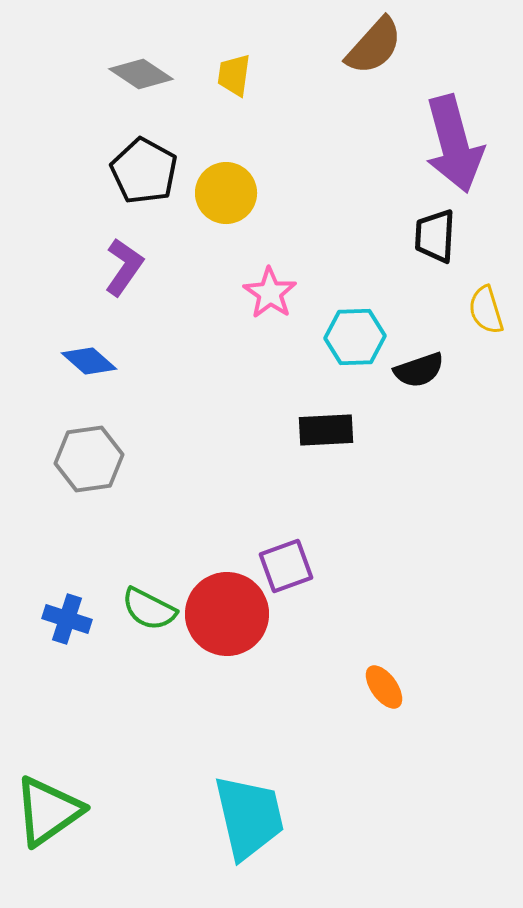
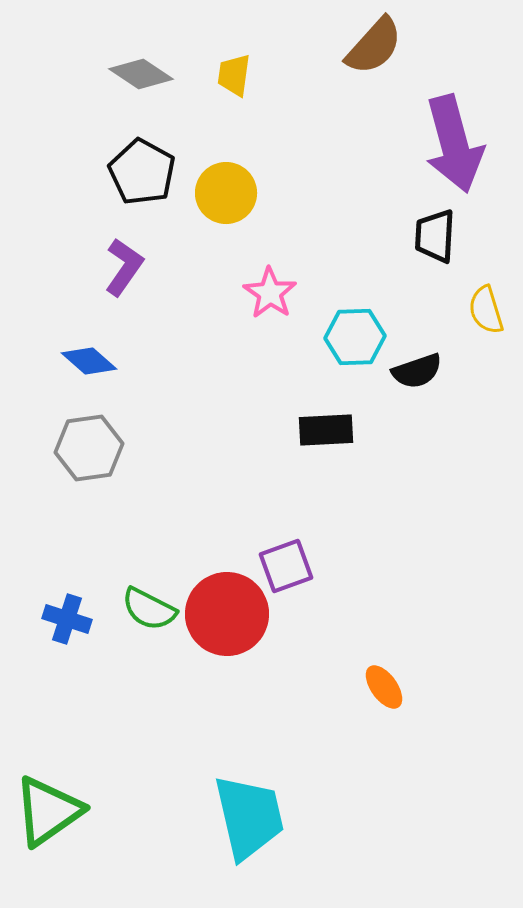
black pentagon: moved 2 px left, 1 px down
black semicircle: moved 2 px left, 1 px down
gray hexagon: moved 11 px up
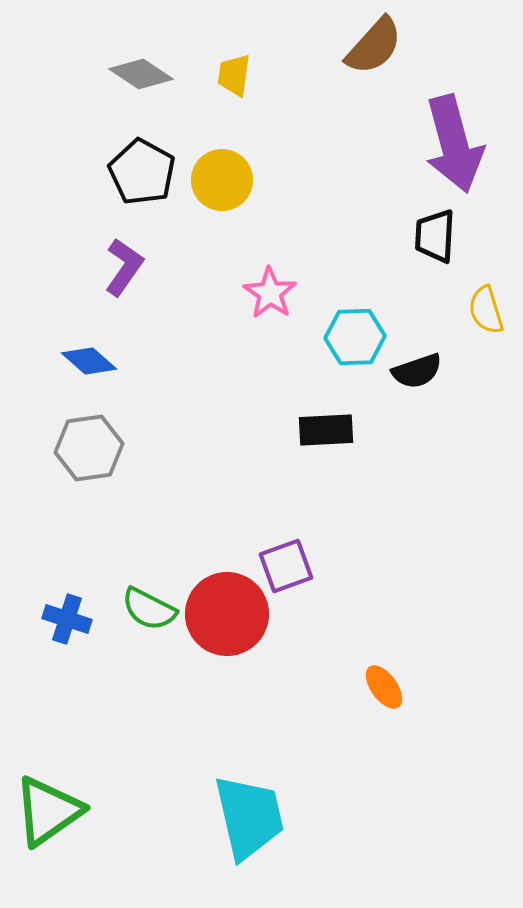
yellow circle: moved 4 px left, 13 px up
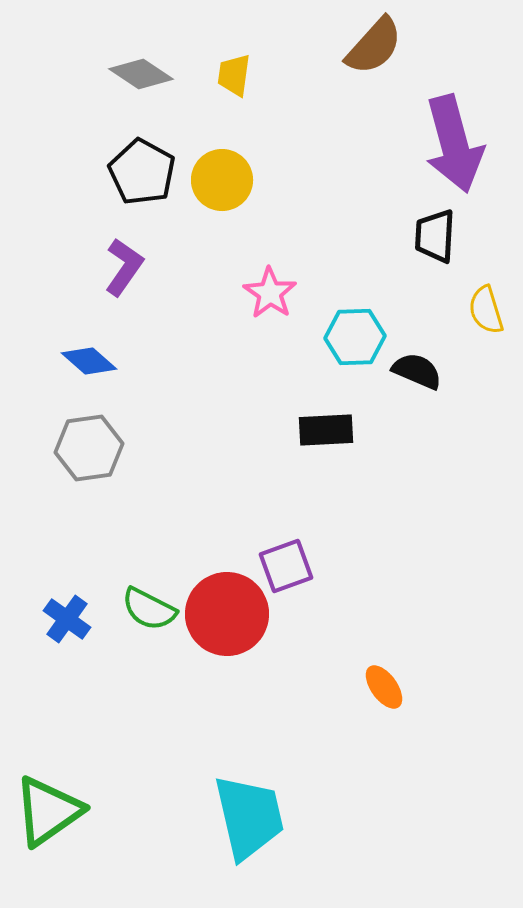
black semicircle: rotated 138 degrees counterclockwise
blue cross: rotated 18 degrees clockwise
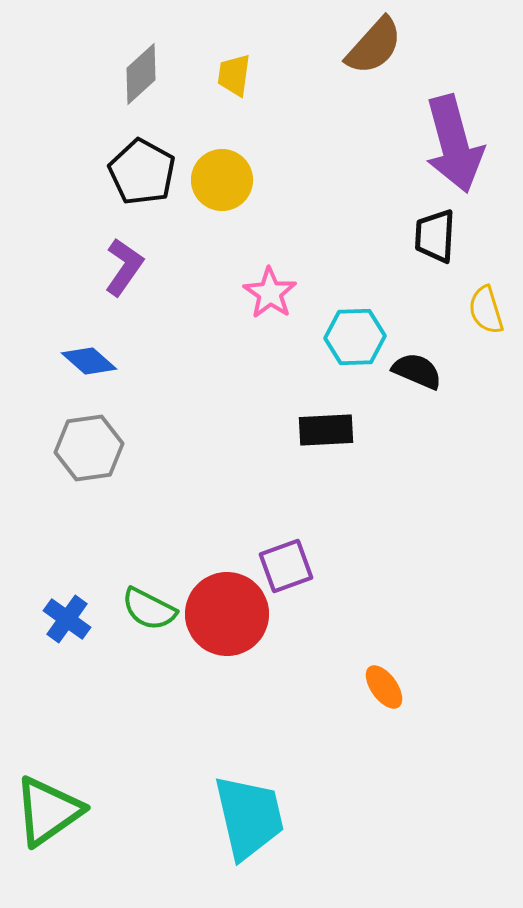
gray diamond: rotated 76 degrees counterclockwise
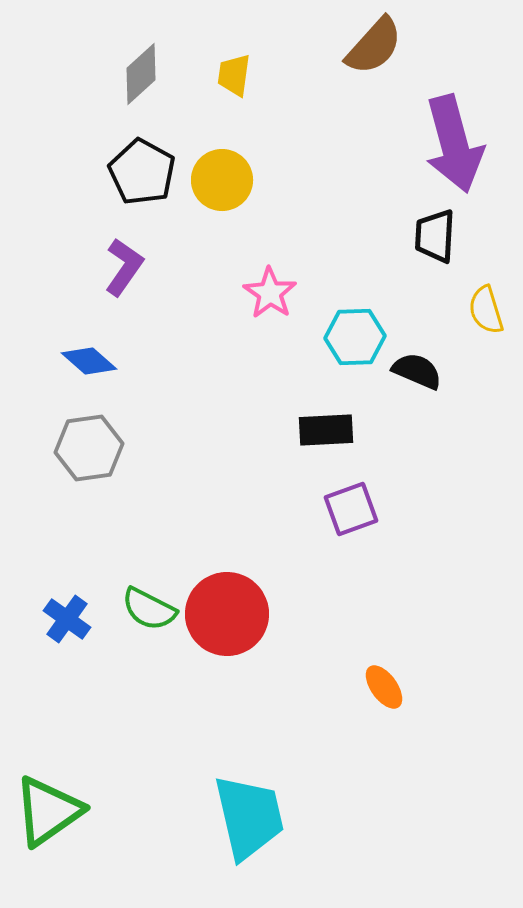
purple square: moved 65 px right, 57 px up
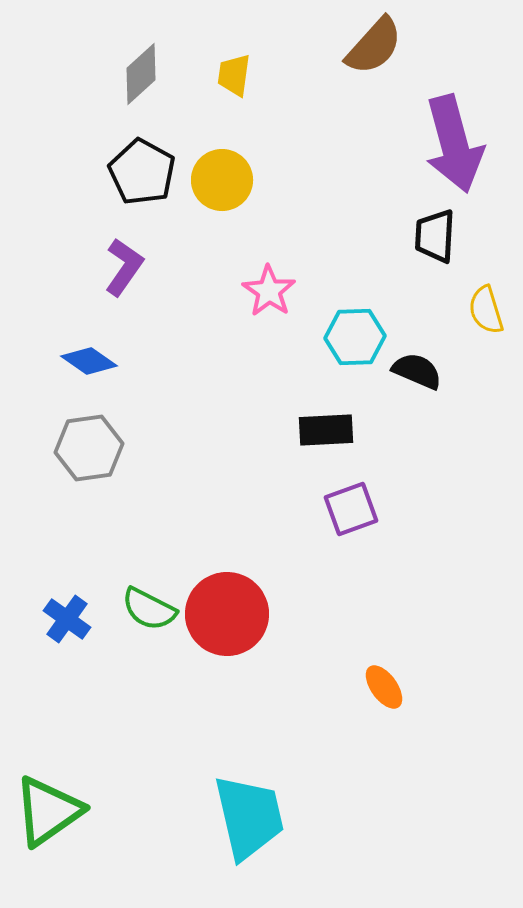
pink star: moved 1 px left, 2 px up
blue diamond: rotated 6 degrees counterclockwise
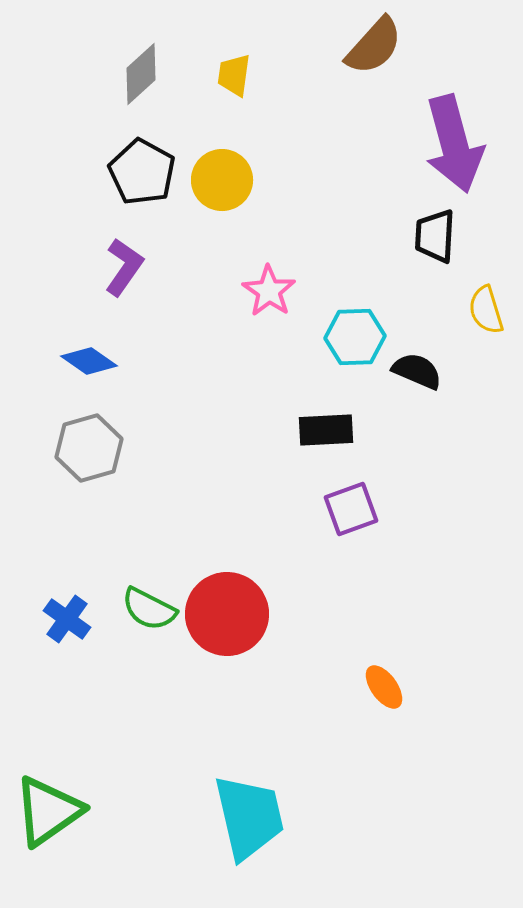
gray hexagon: rotated 8 degrees counterclockwise
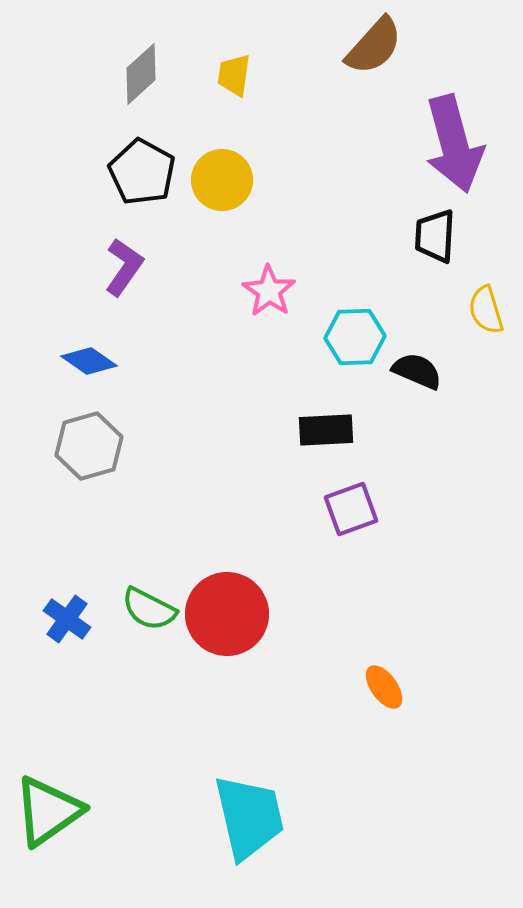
gray hexagon: moved 2 px up
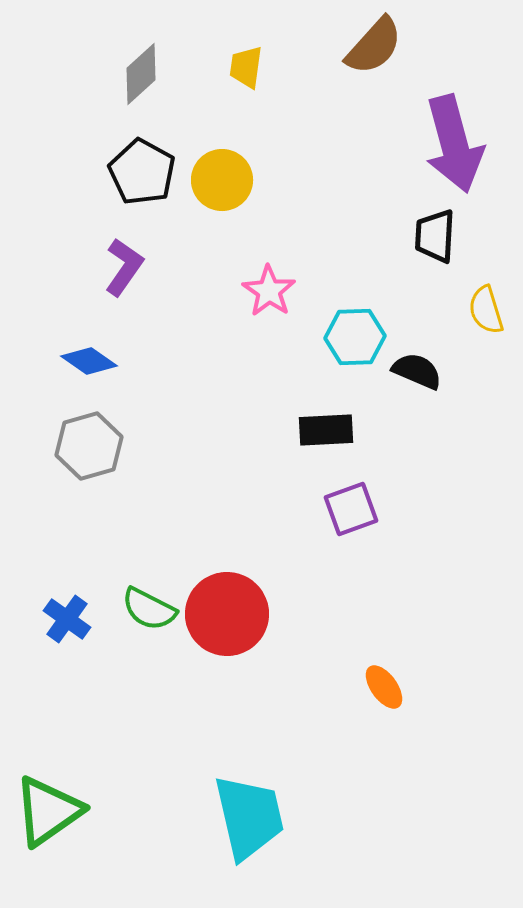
yellow trapezoid: moved 12 px right, 8 px up
